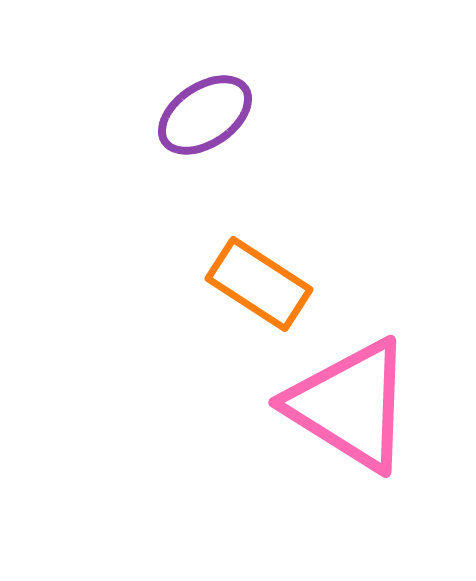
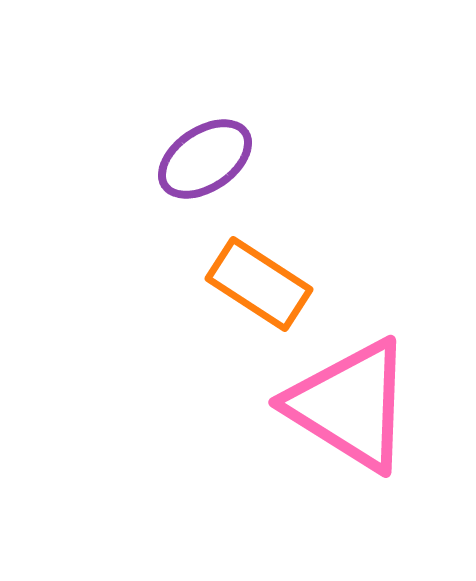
purple ellipse: moved 44 px down
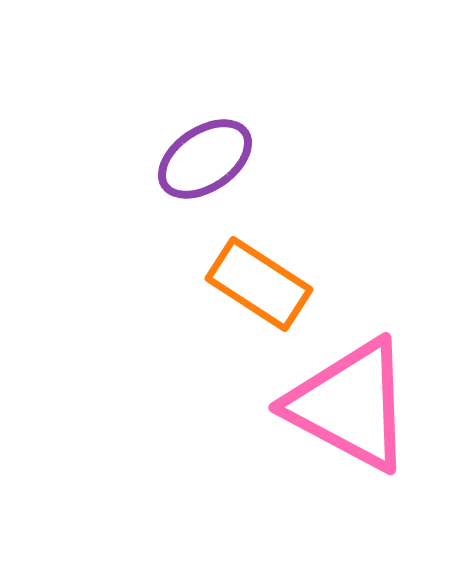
pink triangle: rotated 4 degrees counterclockwise
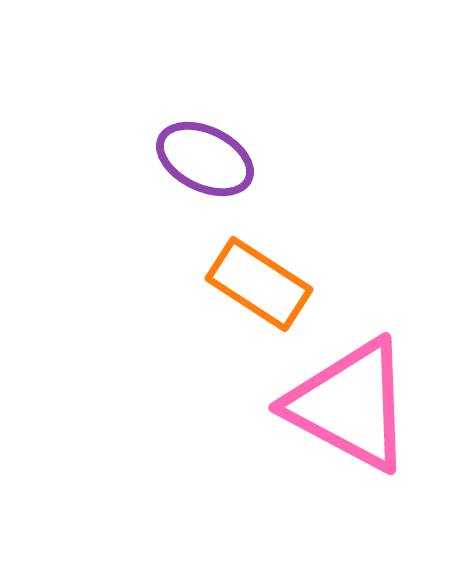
purple ellipse: rotated 60 degrees clockwise
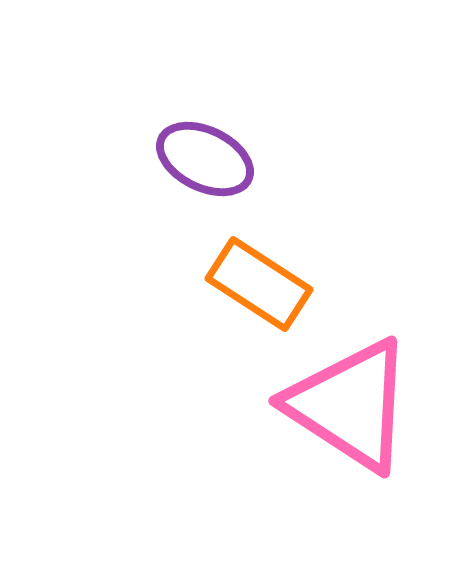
pink triangle: rotated 5 degrees clockwise
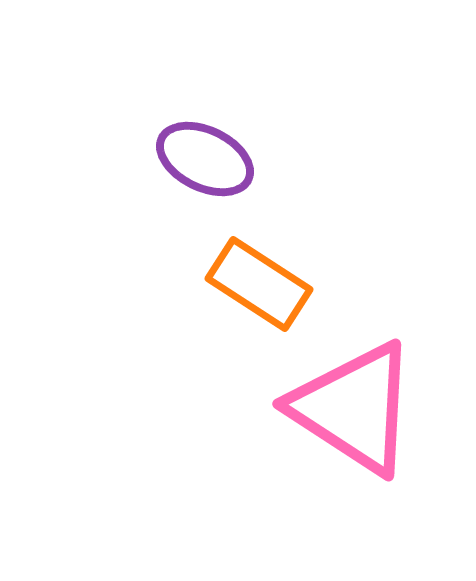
pink triangle: moved 4 px right, 3 px down
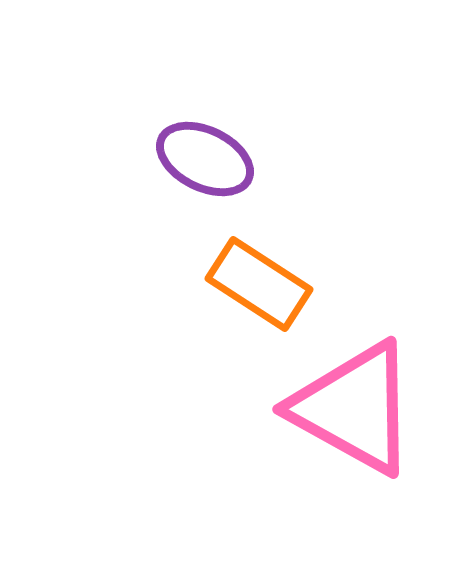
pink triangle: rotated 4 degrees counterclockwise
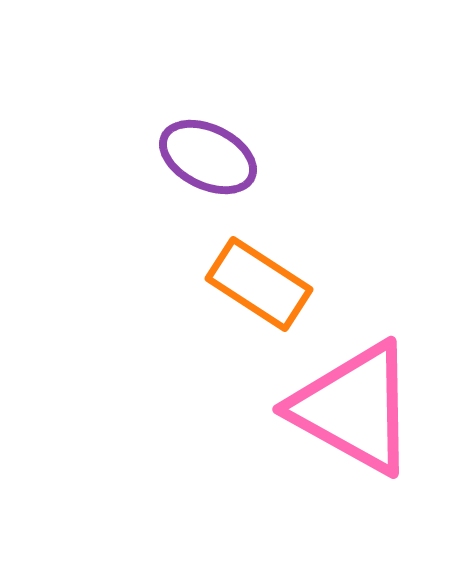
purple ellipse: moved 3 px right, 2 px up
